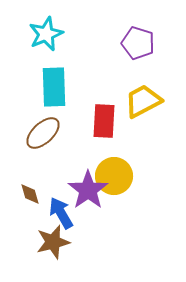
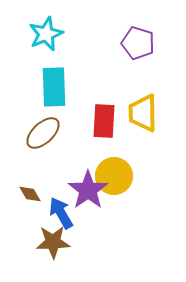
yellow trapezoid: moved 12 px down; rotated 63 degrees counterclockwise
brown diamond: rotated 15 degrees counterclockwise
brown star: rotated 12 degrees clockwise
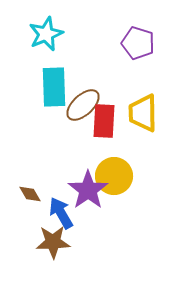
brown ellipse: moved 40 px right, 28 px up
